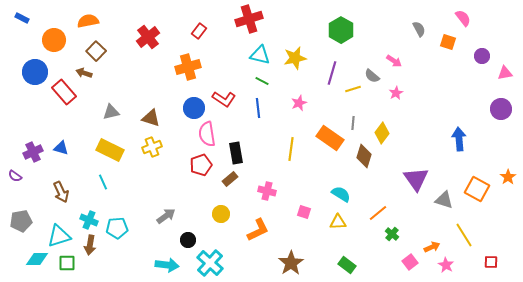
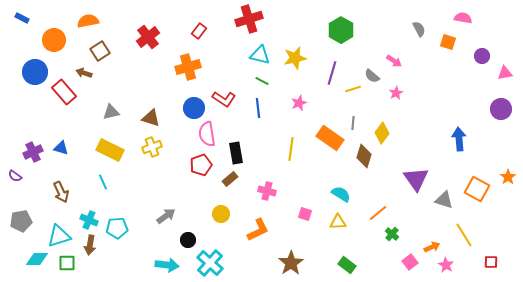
pink semicircle at (463, 18): rotated 42 degrees counterclockwise
brown square at (96, 51): moved 4 px right; rotated 12 degrees clockwise
pink square at (304, 212): moved 1 px right, 2 px down
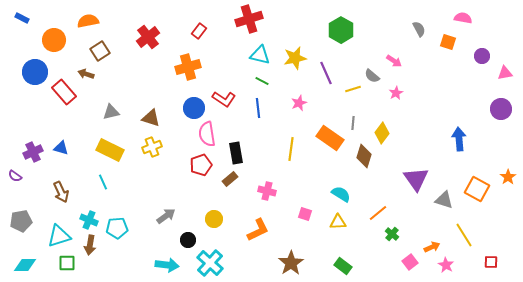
brown arrow at (84, 73): moved 2 px right, 1 px down
purple line at (332, 73): moved 6 px left; rotated 40 degrees counterclockwise
yellow circle at (221, 214): moved 7 px left, 5 px down
cyan diamond at (37, 259): moved 12 px left, 6 px down
green rectangle at (347, 265): moved 4 px left, 1 px down
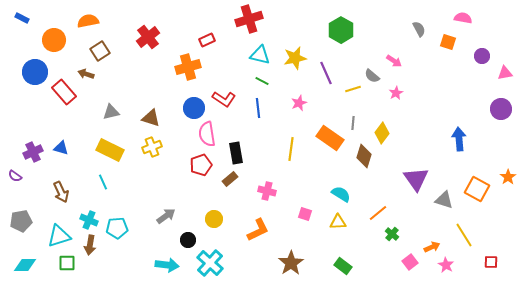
red rectangle at (199, 31): moved 8 px right, 9 px down; rotated 28 degrees clockwise
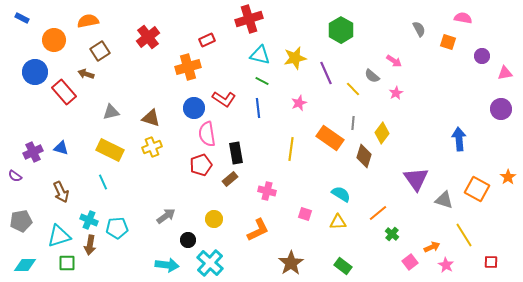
yellow line at (353, 89): rotated 63 degrees clockwise
